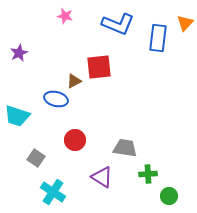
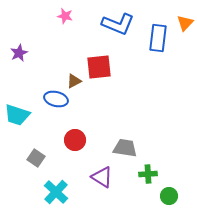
cyan trapezoid: moved 1 px up
cyan cross: moved 3 px right; rotated 10 degrees clockwise
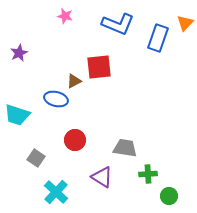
blue rectangle: rotated 12 degrees clockwise
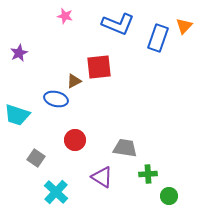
orange triangle: moved 1 px left, 3 px down
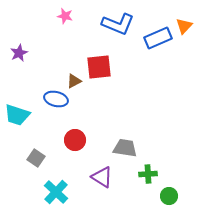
blue rectangle: rotated 48 degrees clockwise
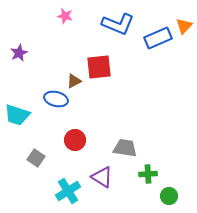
cyan cross: moved 12 px right, 1 px up; rotated 15 degrees clockwise
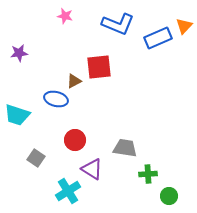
purple star: rotated 18 degrees clockwise
purple triangle: moved 10 px left, 8 px up
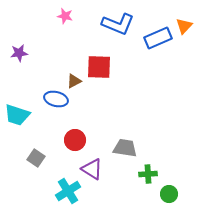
red square: rotated 8 degrees clockwise
green circle: moved 2 px up
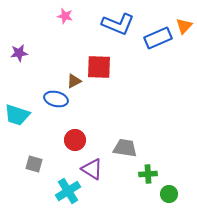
gray square: moved 2 px left, 6 px down; rotated 18 degrees counterclockwise
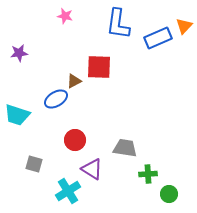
blue L-shape: rotated 76 degrees clockwise
blue ellipse: rotated 45 degrees counterclockwise
